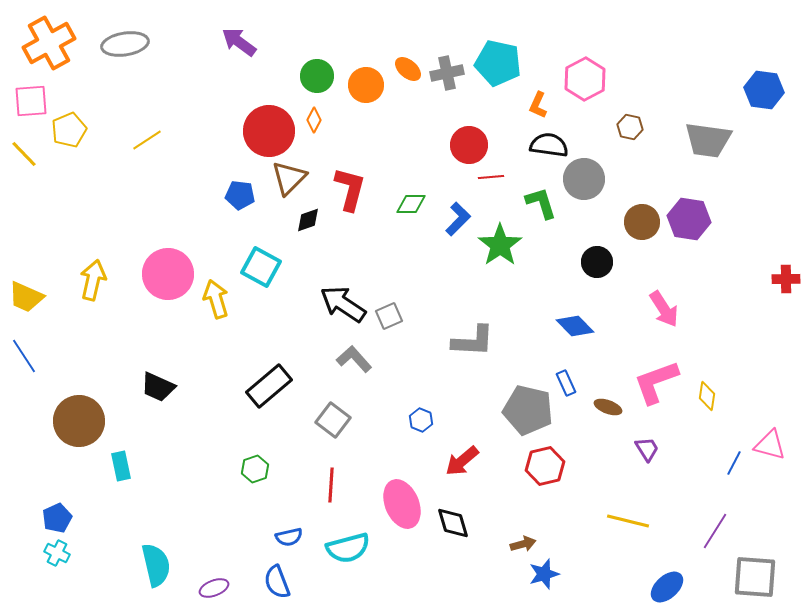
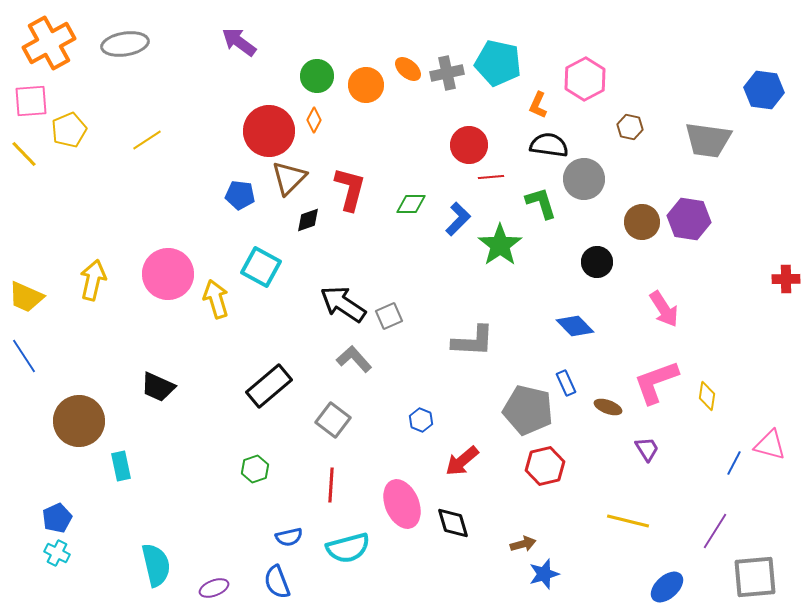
gray square at (755, 577): rotated 9 degrees counterclockwise
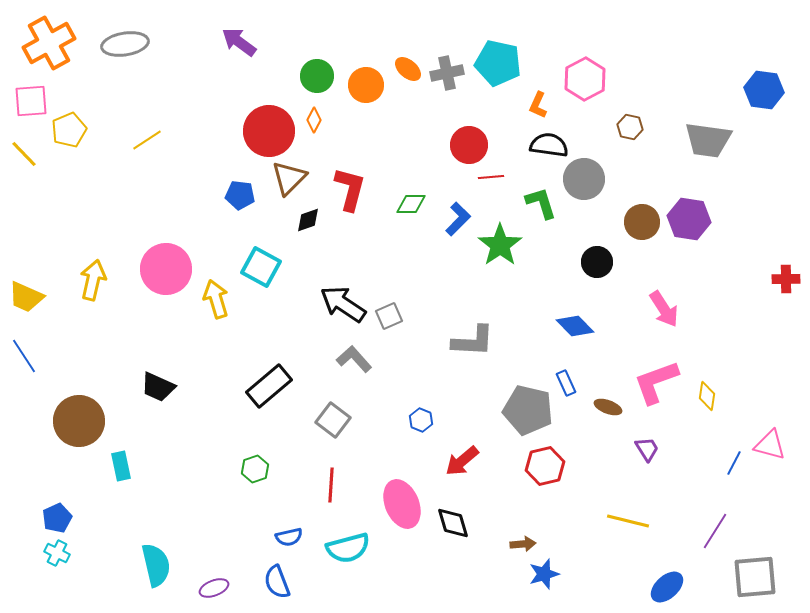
pink circle at (168, 274): moved 2 px left, 5 px up
brown arrow at (523, 544): rotated 10 degrees clockwise
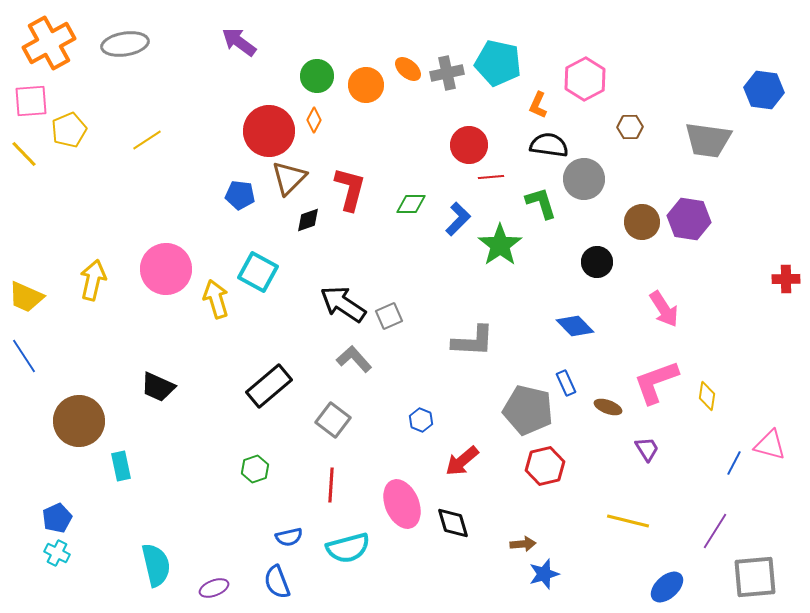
brown hexagon at (630, 127): rotated 15 degrees counterclockwise
cyan square at (261, 267): moved 3 px left, 5 px down
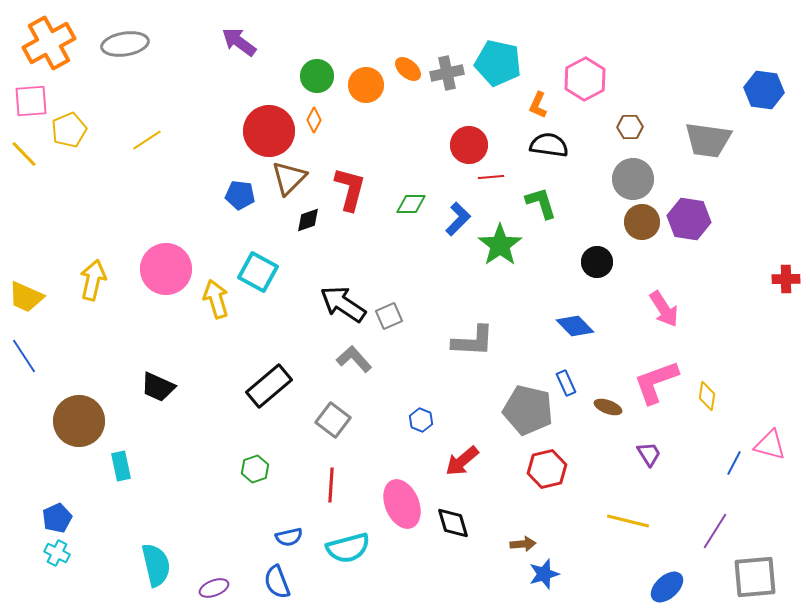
gray circle at (584, 179): moved 49 px right
purple trapezoid at (647, 449): moved 2 px right, 5 px down
red hexagon at (545, 466): moved 2 px right, 3 px down
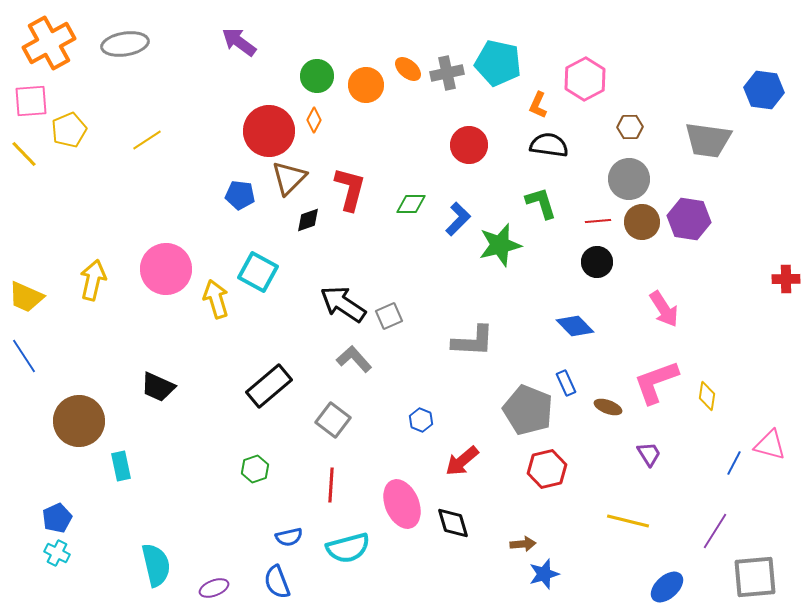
red line at (491, 177): moved 107 px right, 44 px down
gray circle at (633, 179): moved 4 px left
green star at (500, 245): rotated 21 degrees clockwise
gray pentagon at (528, 410): rotated 9 degrees clockwise
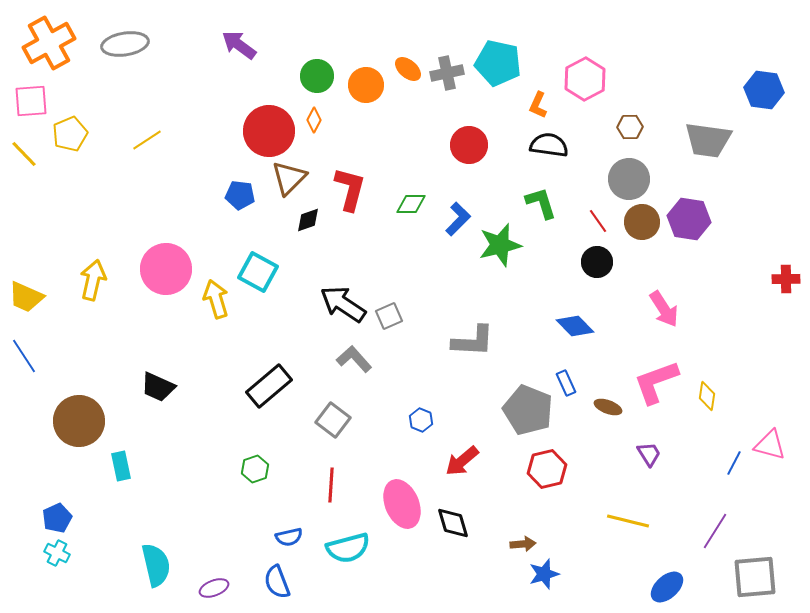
purple arrow at (239, 42): moved 3 px down
yellow pentagon at (69, 130): moved 1 px right, 4 px down
red line at (598, 221): rotated 60 degrees clockwise
